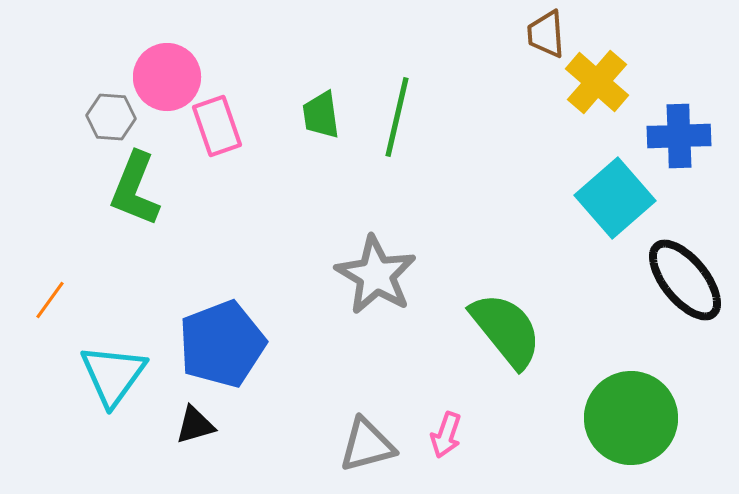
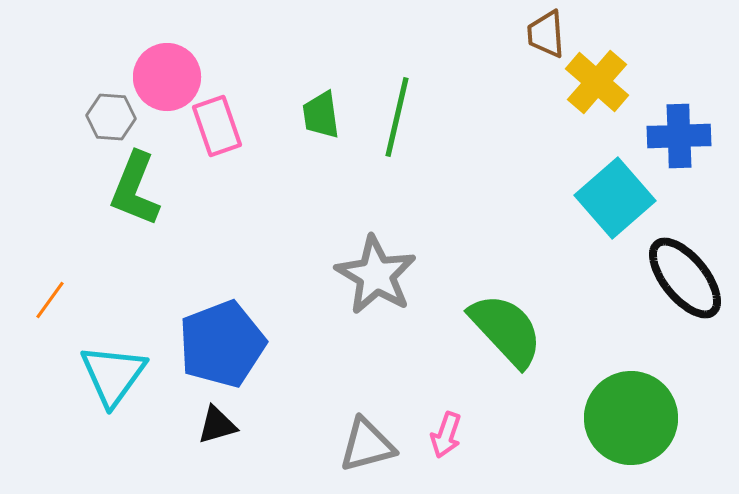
black ellipse: moved 2 px up
green semicircle: rotated 4 degrees counterclockwise
black triangle: moved 22 px right
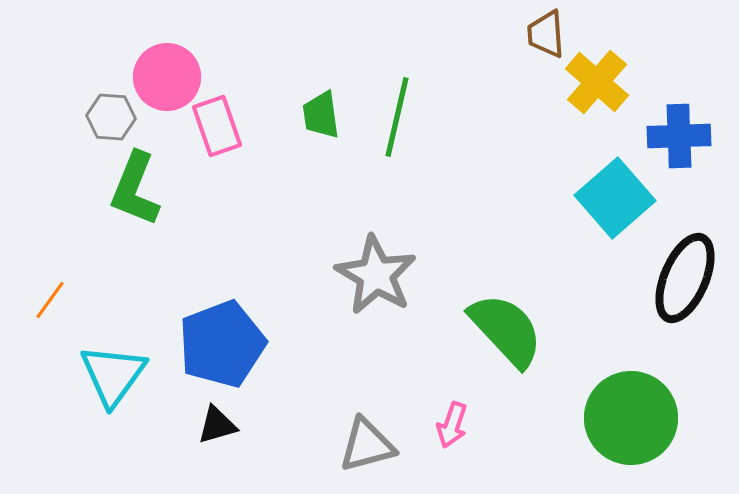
black ellipse: rotated 62 degrees clockwise
pink arrow: moved 6 px right, 10 px up
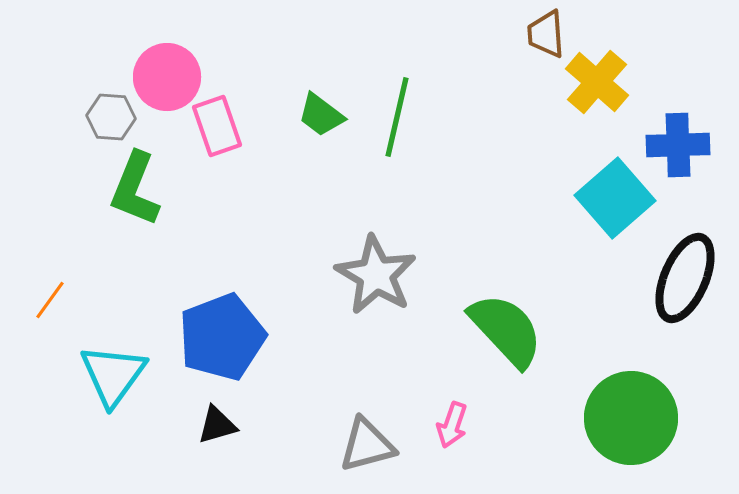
green trapezoid: rotated 45 degrees counterclockwise
blue cross: moved 1 px left, 9 px down
blue pentagon: moved 7 px up
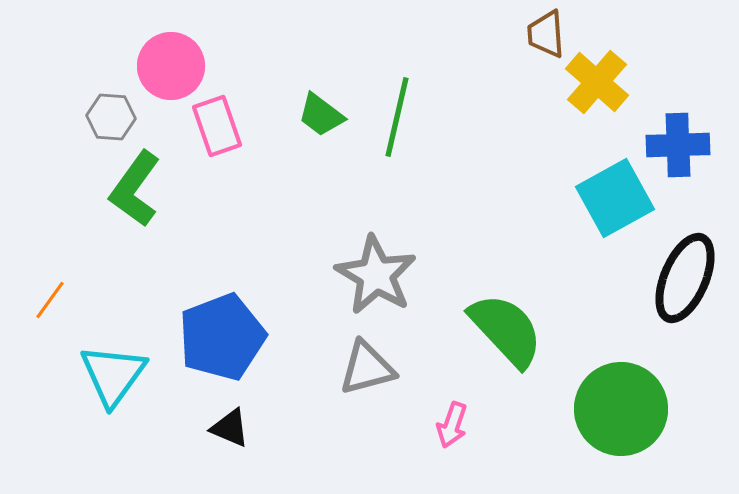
pink circle: moved 4 px right, 11 px up
green L-shape: rotated 14 degrees clockwise
cyan square: rotated 12 degrees clockwise
green circle: moved 10 px left, 9 px up
black triangle: moved 13 px right, 3 px down; rotated 39 degrees clockwise
gray triangle: moved 77 px up
